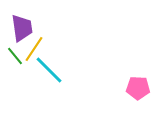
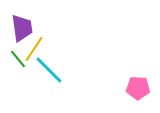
green line: moved 3 px right, 3 px down
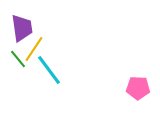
cyan line: rotated 8 degrees clockwise
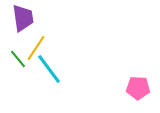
purple trapezoid: moved 1 px right, 10 px up
yellow line: moved 2 px right, 1 px up
cyan line: moved 1 px up
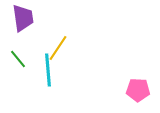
yellow line: moved 22 px right
cyan line: moved 1 px left, 1 px down; rotated 32 degrees clockwise
pink pentagon: moved 2 px down
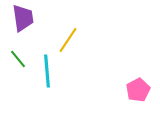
yellow line: moved 10 px right, 8 px up
cyan line: moved 1 px left, 1 px down
pink pentagon: rotated 30 degrees counterclockwise
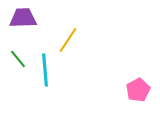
purple trapezoid: rotated 84 degrees counterclockwise
cyan line: moved 2 px left, 1 px up
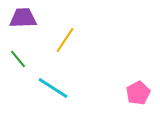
yellow line: moved 3 px left
cyan line: moved 8 px right, 18 px down; rotated 52 degrees counterclockwise
pink pentagon: moved 3 px down
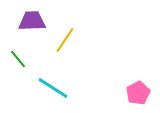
purple trapezoid: moved 9 px right, 3 px down
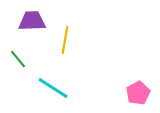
yellow line: rotated 24 degrees counterclockwise
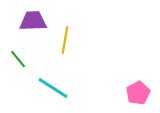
purple trapezoid: moved 1 px right
